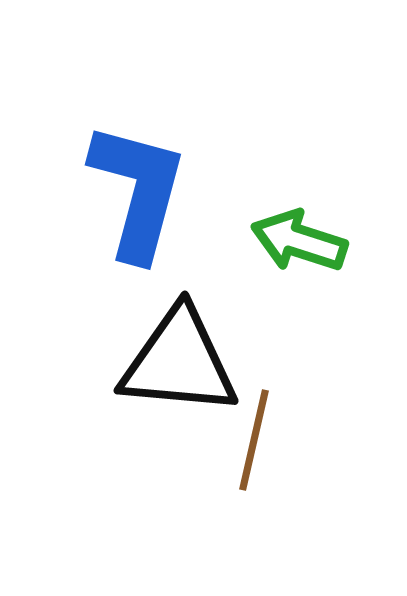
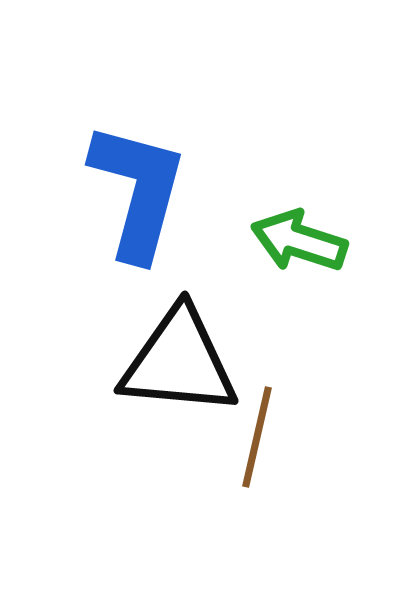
brown line: moved 3 px right, 3 px up
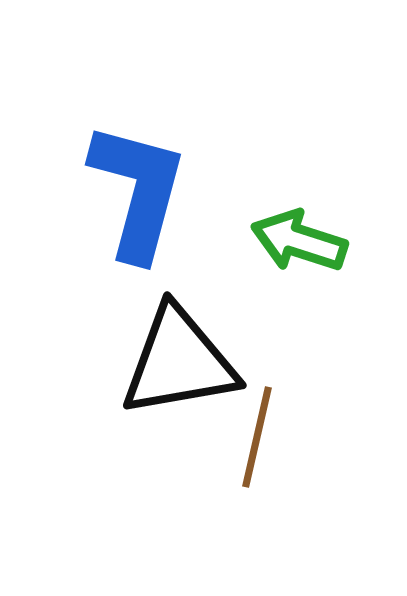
black triangle: rotated 15 degrees counterclockwise
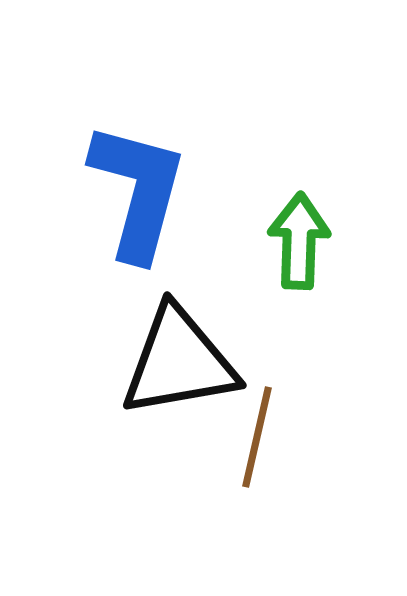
green arrow: rotated 74 degrees clockwise
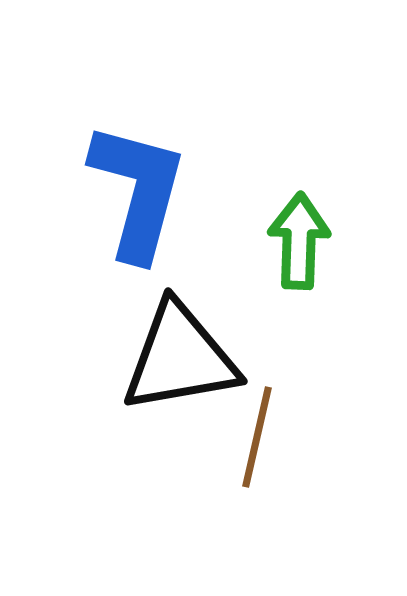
black triangle: moved 1 px right, 4 px up
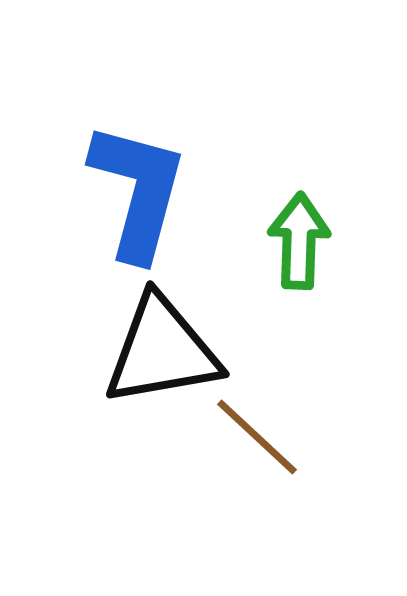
black triangle: moved 18 px left, 7 px up
brown line: rotated 60 degrees counterclockwise
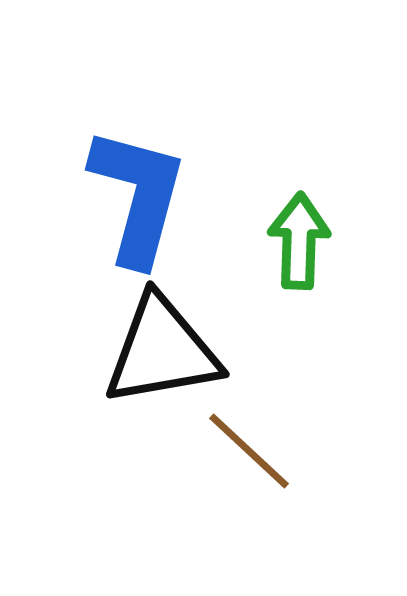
blue L-shape: moved 5 px down
brown line: moved 8 px left, 14 px down
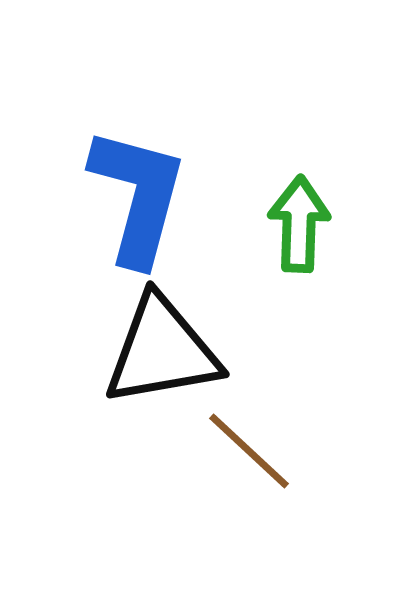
green arrow: moved 17 px up
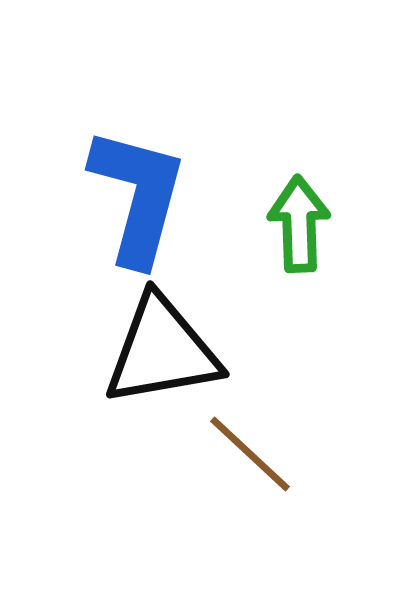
green arrow: rotated 4 degrees counterclockwise
brown line: moved 1 px right, 3 px down
